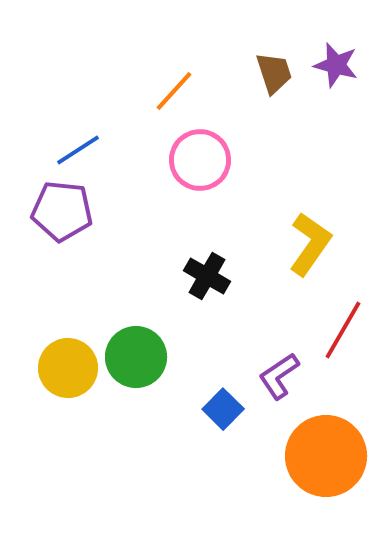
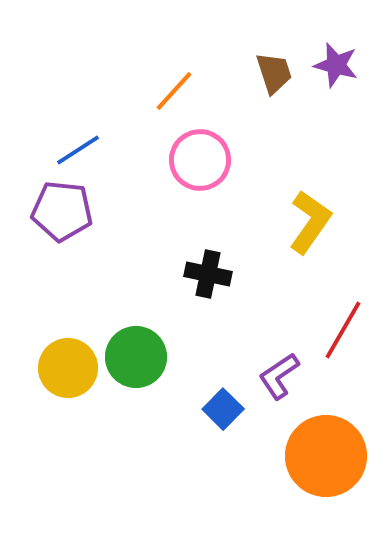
yellow L-shape: moved 22 px up
black cross: moved 1 px right, 2 px up; rotated 18 degrees counterclockwise
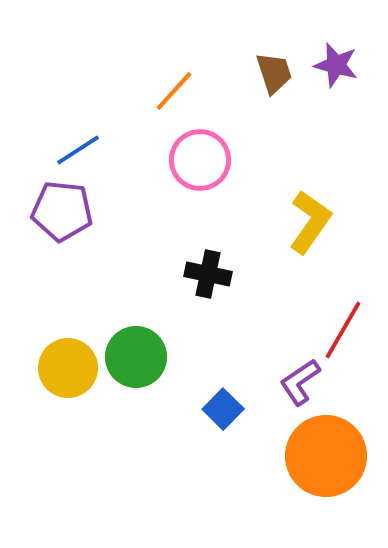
purple L-shape: moved 21 px right, 6 px down
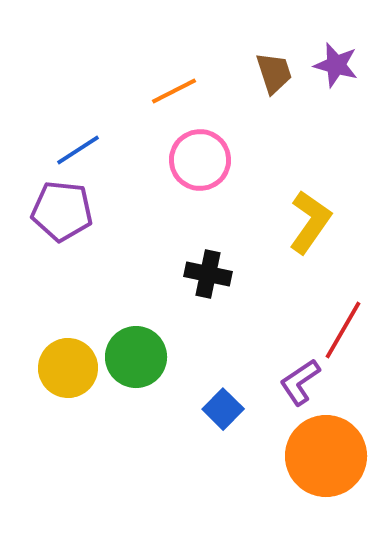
orange line: rotated 21 degrees clockwise
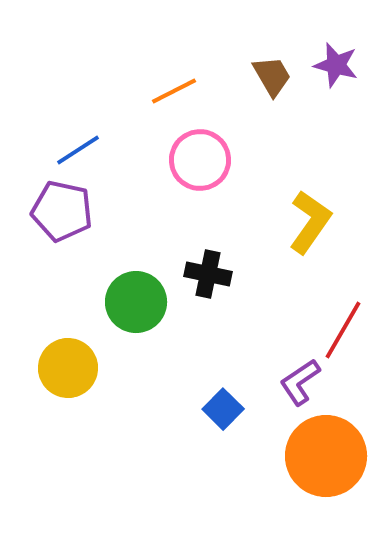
brown trapezoid: moved 2 px left, 3 px down; rotated 12 degrees counterclockwise
purple pentagon: rotated 6 degrees clockwise
green circle: moved 55 px up
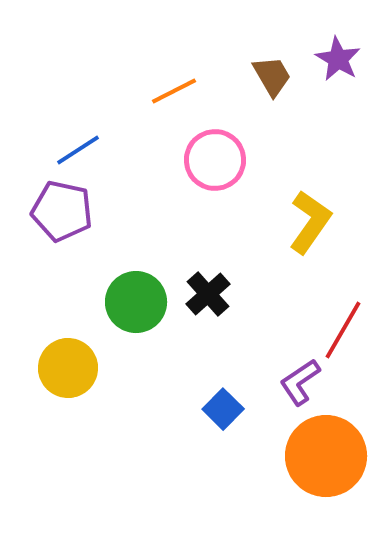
purple star: moved 2 px right, 6 px up; rotated 15 degrees clockwise
pink circle: moved 15 px right
black cross: moved 20 px down; rotated 36 degrees clockwise
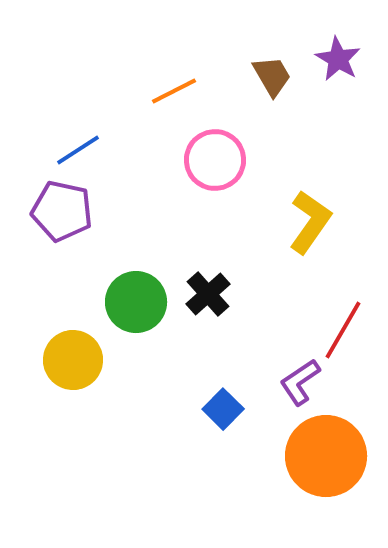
yellow circle: moved 5 px right, 8 px up
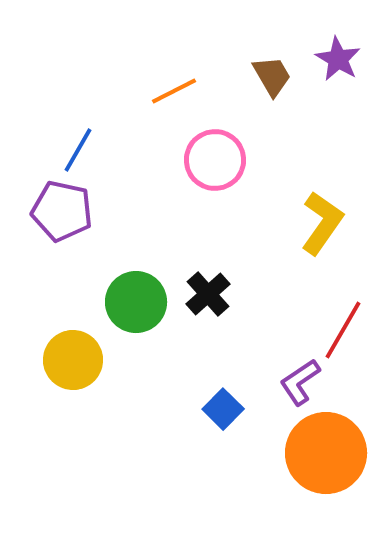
blue line: rotated 27 degrees counterclockwise
yellow L-shape: moved 12 px right, 1 px down
orange circle: moved 3 px up
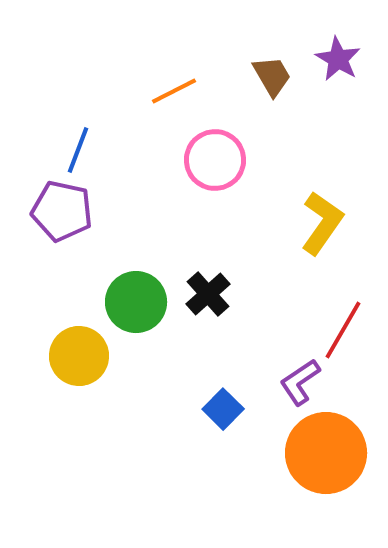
blue line: rotated 9 degrees counterclockwise
yellow circle: moved 6 px right, 4 px up
